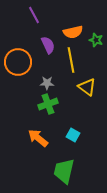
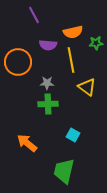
green star: moved 3 px down; rotated 24 degrees counterclockwise
purple semicircle: rotated 120 degrees clockwise
green cross: rotated 18 degrees clockwise
orange arrow: moved 11 px left, 5 px down
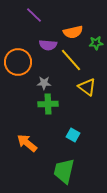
purple line: rotated 18 degrees counterclockwise
yellow line: rotated 30 degrees counterclockwise
gray star: moved 3 px left
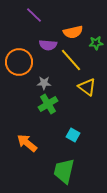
orange circle: moved 1 px right
green cross: rotated 30 degrees counterclockwise
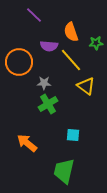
orange semicircle: moved 2 px left; rotated 84 degrees clockwise
purple semicircle: moved 1 px right, 1 px down
yellow triangle: moved 1 px left, 1 px up
cyan square: rotated 24 degrees counterclockwise
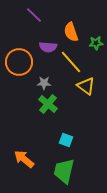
purple semicircle: moved 1 px left, 1 px down
yellow line: moved 2 px down
green cross: rotated 18 degrees counterclockwise
cyan square: moved 7 px left, 5 px down; rotated 16 degrees clockwise
orange arrow: moved 3 px left, 16 px down
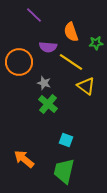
yellow line: rotated 15 degrees counterclockwise
gray star: rotated 16 degrees clockwise
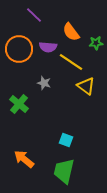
orange semicircle: rotated 18 degrees counterclockwise
orange circle: moved 13 px up
green cross: moved 29 px left
